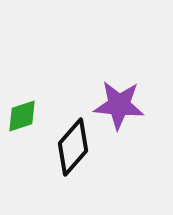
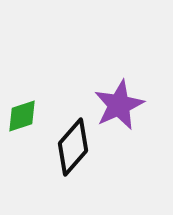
purple star: rotated 30 degrees counterclockwise
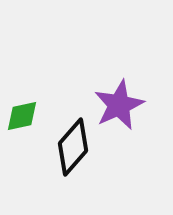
green diamond: rotated 6 degrees clockwise
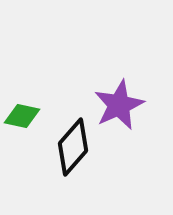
green diamond: rotated 24 degrees clockwise
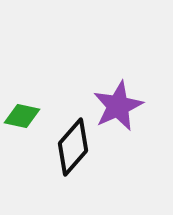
purple star: moved 1 px left, 1 px down
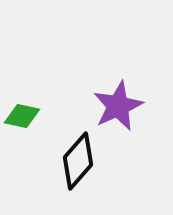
black diamond: moved 5 px right, 14 px down
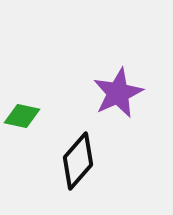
purple star: moved 13 px up
